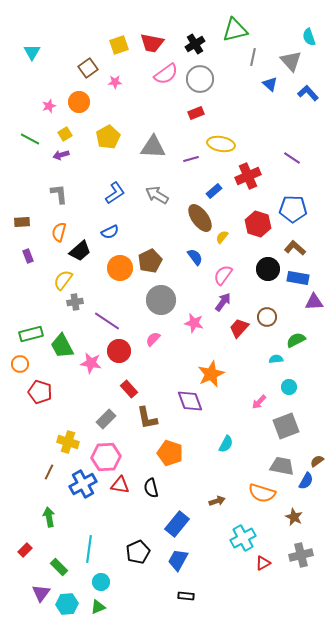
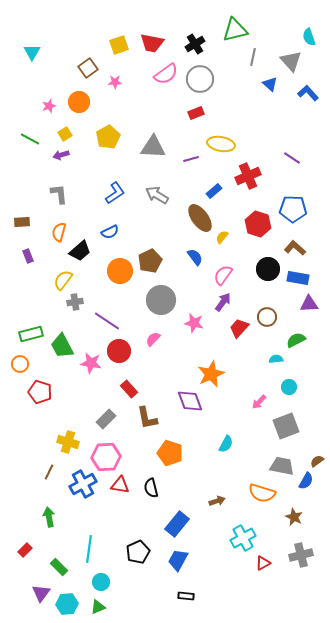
orange circle at (120, 268): moved 3 px down
purple triangle at (314, 302): moved 5 px left, 2 px down
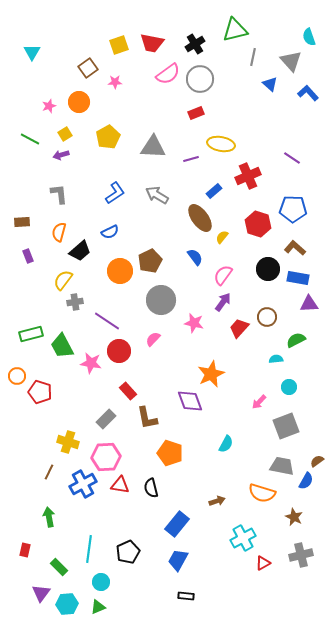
pink semicircle at (166, 74): moved 2 px right
orange circle at (20, 364): moved 3 px left, 12 px down
red rectangle at (129, 389): moved 1 px left, 2 px down
red rectangle at (25, 550): rotated 32 degrees counterclockwise
black pentagon at (138, 552): moved 10 px left
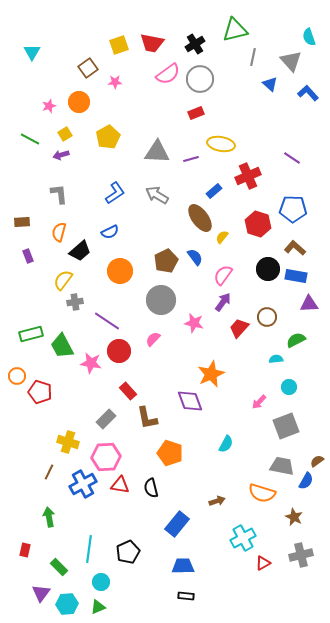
gray triangle at (153, 147): moved 4 px right, 5 px down
brown pentagon at (150, 261): moved 16 px right
blue rectangle at (298, 278): moved 2 px left, 2 px up
blue trapezoid at (178, 560): moved 5 px right, 6 px down; rotated 60 degrees clockwise
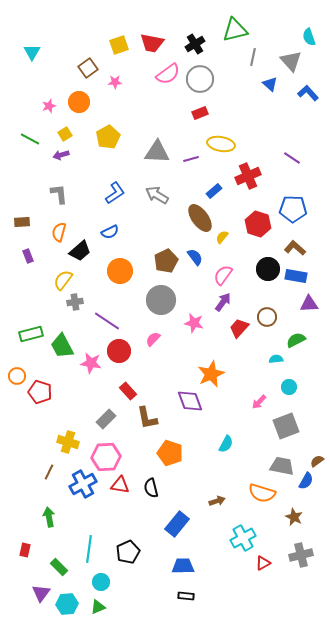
red rectangle at (196, 113): moved 4 px right
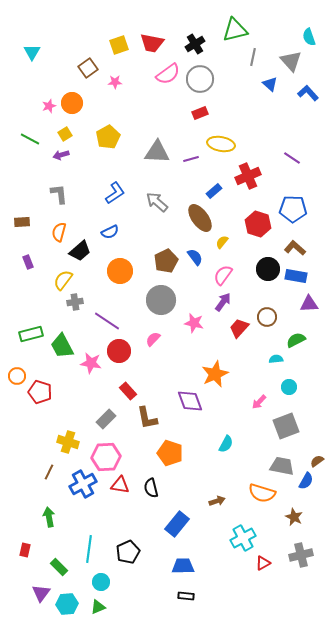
orange circle at (79, 102): moved 7 px left, 1 px down
gray arrow at (157, 195): moved 7 px down; rotated 10 degrees clockwise
yellow semicircle at (222, 237): moved 5 px down
purple rectangle at (28, 256): moved 6 px down
orange star at (211, 374): moved 4 px right
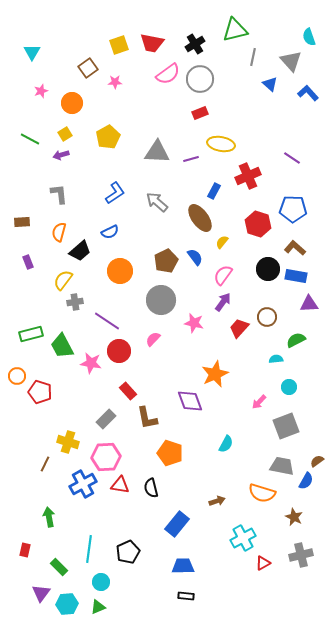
pink star at (49, 106): moved 8 px left, 15 px up
blue rectangle at (214, 191): rotated 21 degrees counterclockwise
brown line at (49, 472): moved 4 px left, 8 px up
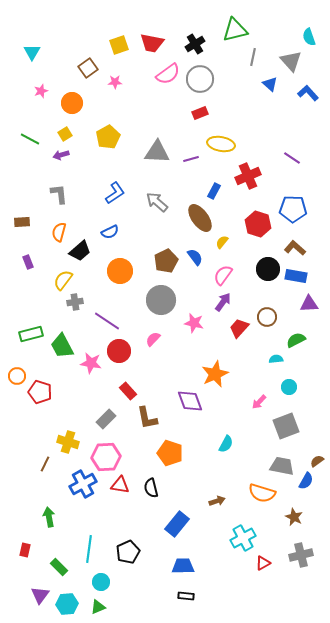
purple triangle at (41, 593): moved 1 px left, 2 px down
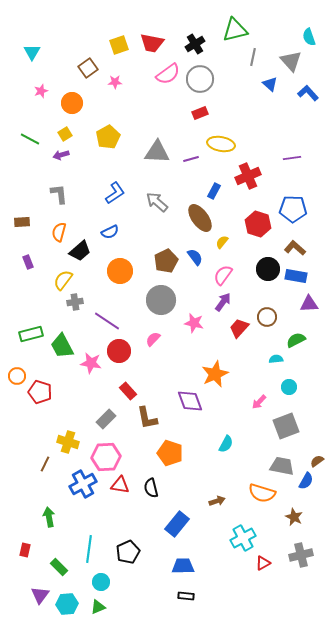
purple line at (292, 158): rotated 42 degrees counterclockwise
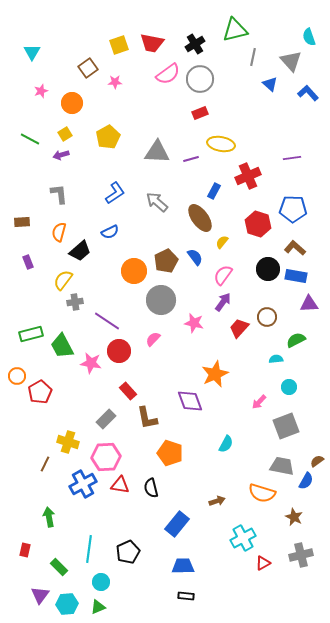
orange circle at (120, 271): moved 14 px right
red pentagon at (40, 392): rotated 25 degrees clockwise
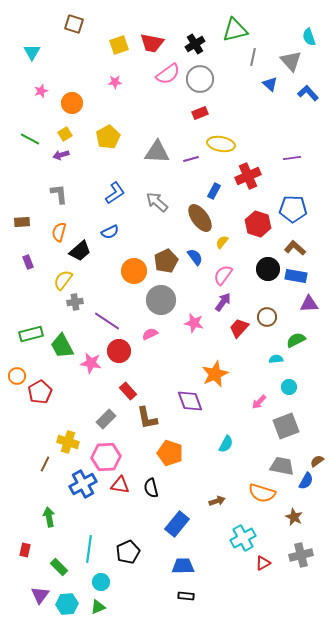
brown square at (88, 68): moved 14 px left, 44 px up; rotated 36 degrees counterclockwise
pink semicircle at (153, 339): moved 3 px left, 5 px up; rotated 21 degrees clockwise
